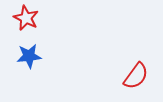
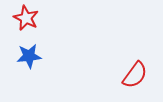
red semicircle: moved 1 px left, 1 px up
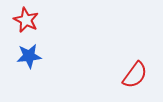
red star: moved 2 px down
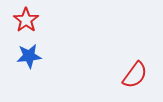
red star: rotated 10 degrees clockwise
